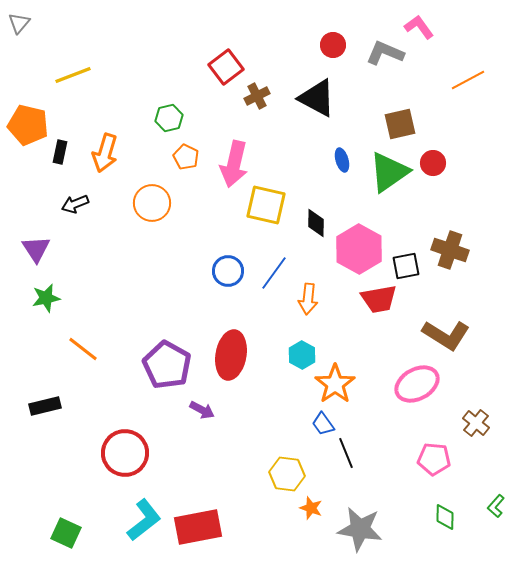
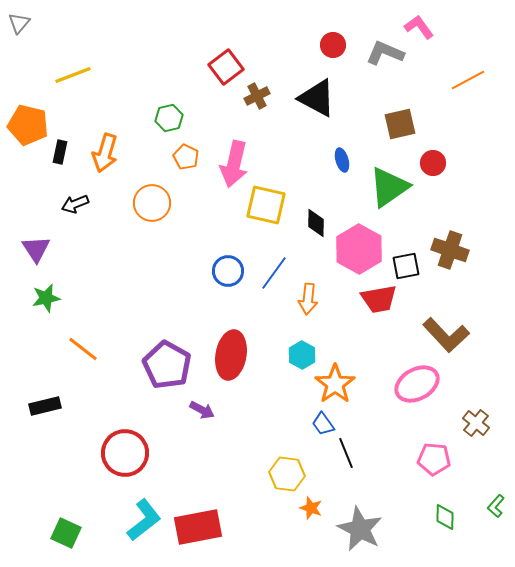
green triangle at (389, 172): moved 15 px down
brown L-shape at (446, 335): rotated 15 degrees clockwise
gray star at (360, 529): rotated 18 degrees clockwise
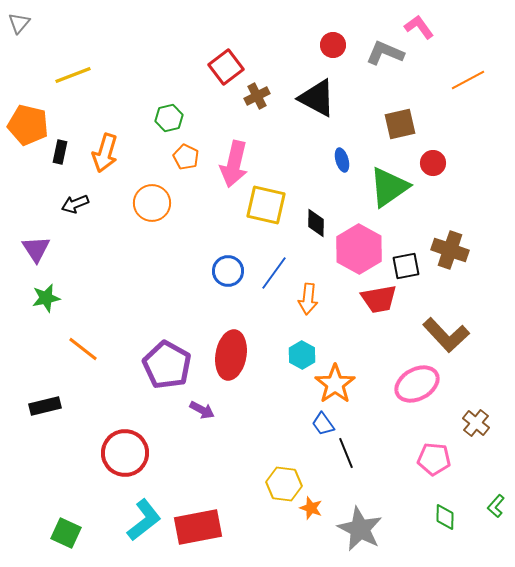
yellow hexagon at (287, 474): moved 3 px left, 10 px down
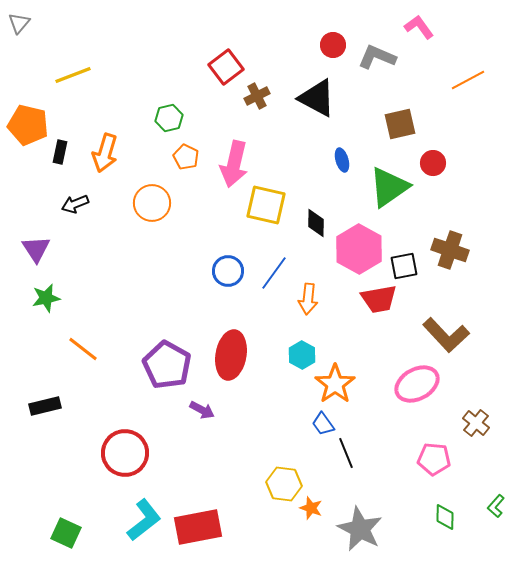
gray L-shape at (385, 53): moved 8 px left, 4 px down
black square at (406, 266): moved 2 px left
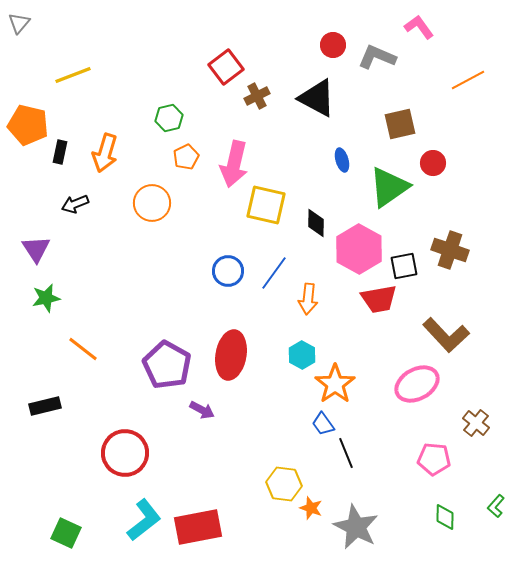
orange pentagon at (186, 157): rotated 20 degrees clockwise
gray star at (360, 529): moved 4 px left, 2 px up
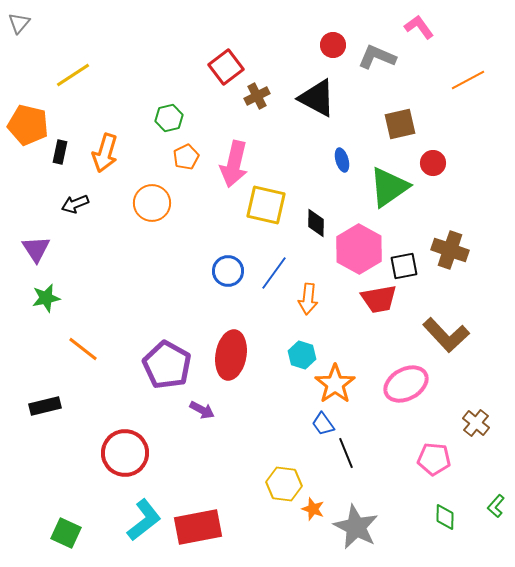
yellow line at (73, 75): rotated 12 degrees counterclockwise
cyan hexagon at (302, 355): rotated 12 degrees counterclockwise
pink ellipse at (417, 384): moved 11 px left
orange star at (311, 508): moved 2 px right, 1 px down
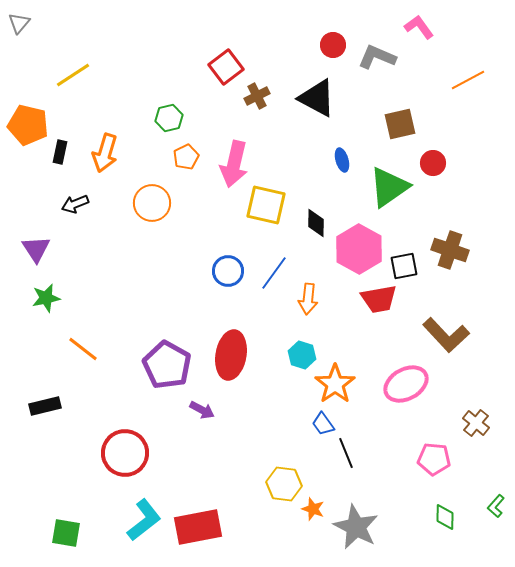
green square at (66, 533): rotated 16 degrees counterclockwise
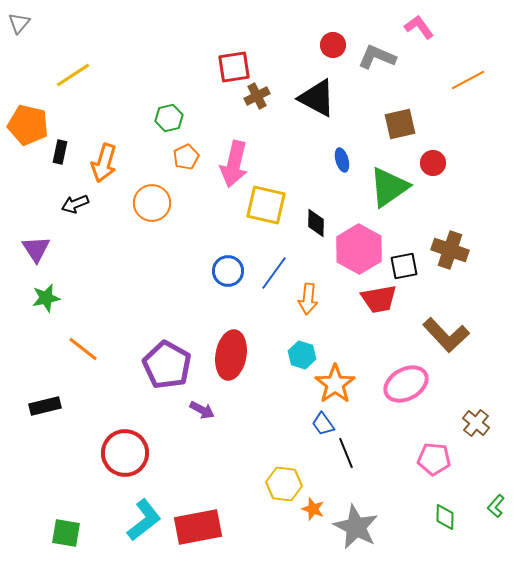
red square at (226, 67): moved 8 px right; rotated 28 degrees clockwise
orange arrow at (105, 153): moved 1 px left, 10 px down
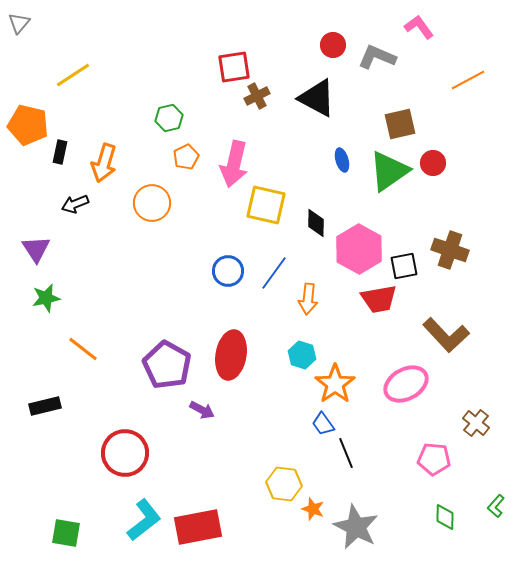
green triangle at (389, 187): moved 16 px up
